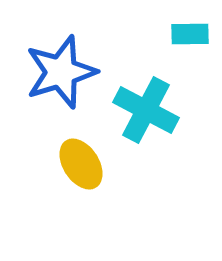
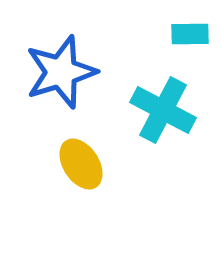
cyan cross: moved 17 px right
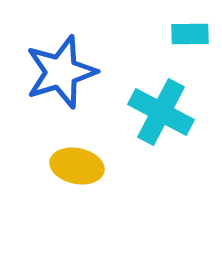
cyan cross: moved 2 px left, 2 px down
yellow ellipse: moved 4 px left, 2 px down; rotated 45 degrees counterclockwise
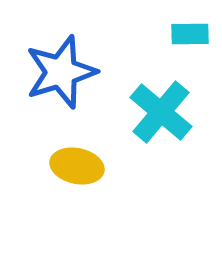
cyan cross: rotated 12 degrees clockwise
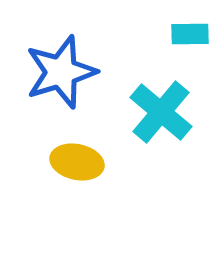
yellow ellipse: moved 4 px up
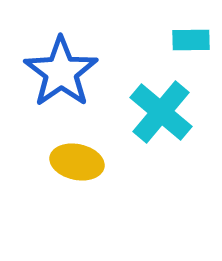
cyan rectangle: moved 1 px right, 6 px down
blue star: rotated 18 degrees counterclockwise
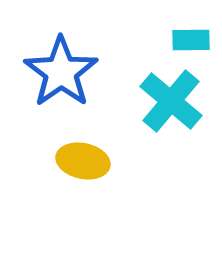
cyan cross: moved 10 px right, 11 px up
yellow ellipse: moved 6 px right, 1 px up
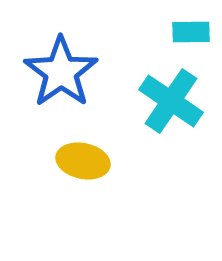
cyan rectangle: moved 8 px up
cyan cross: rotated 6 degrees counterclockwise
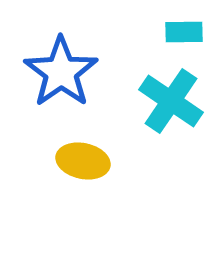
cyan rectangle: moved 7 px left
